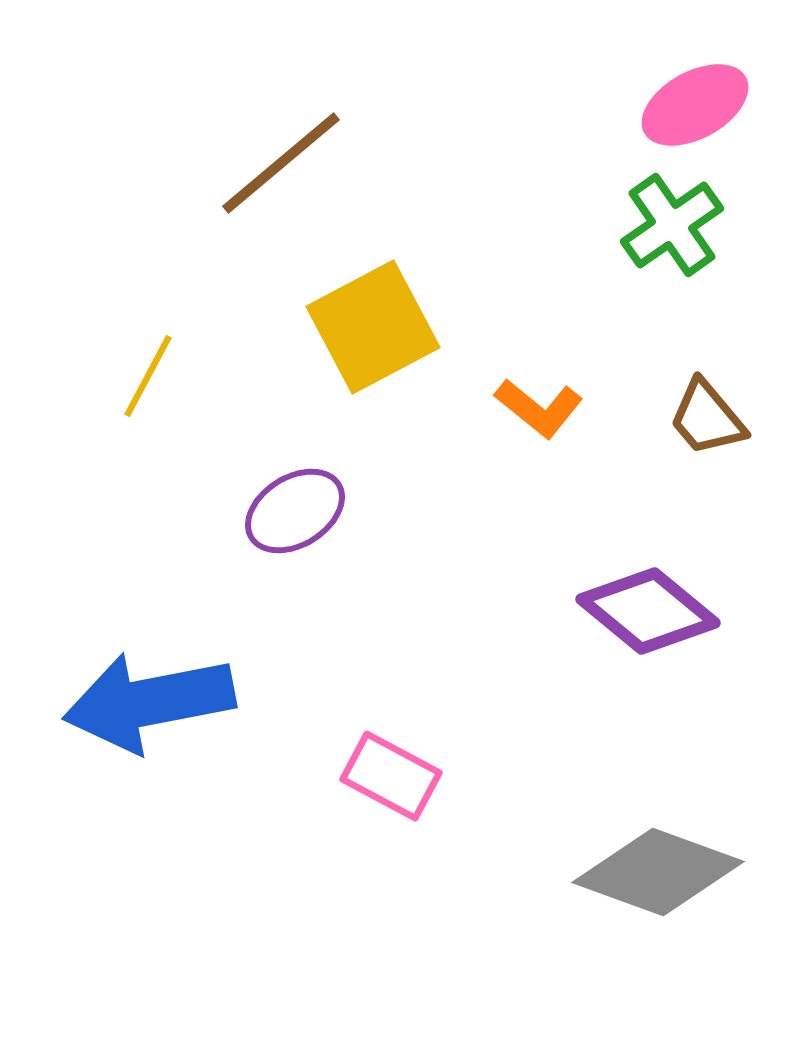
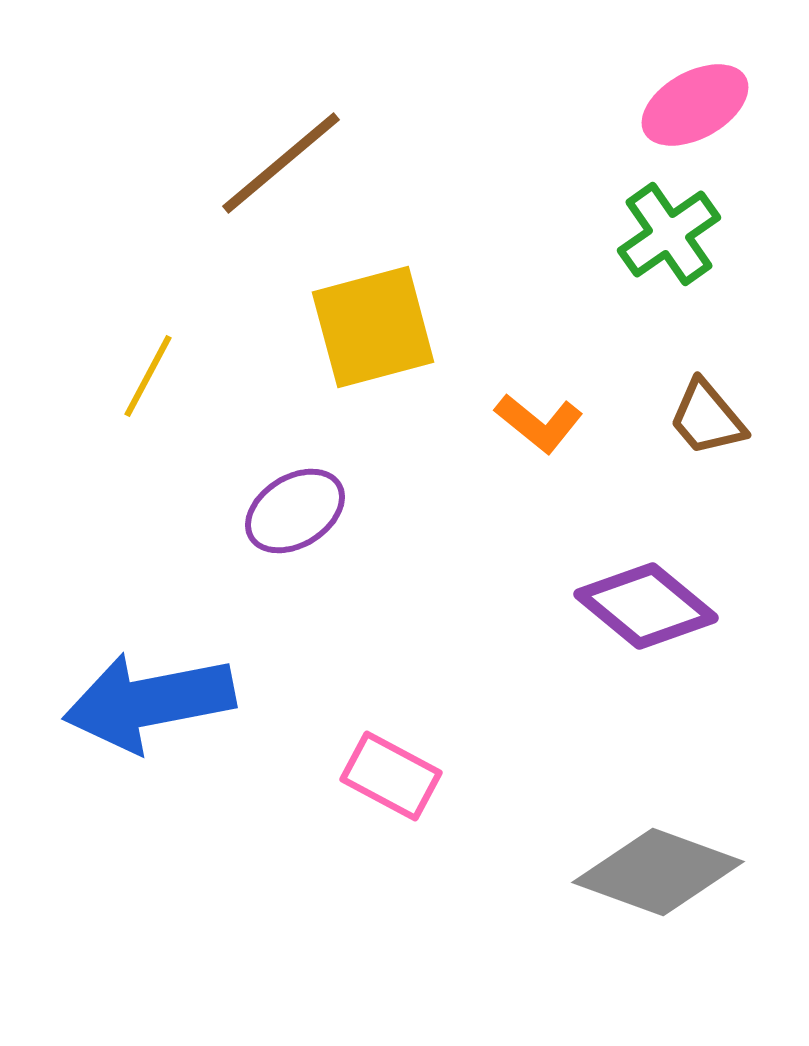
green cross: moved 3 px left, 9 px down
yellow square: rotated 13 degrees clockwise
orange L-shape: moved 15 px down
purple diamond: moved 2 px left, 5 px up
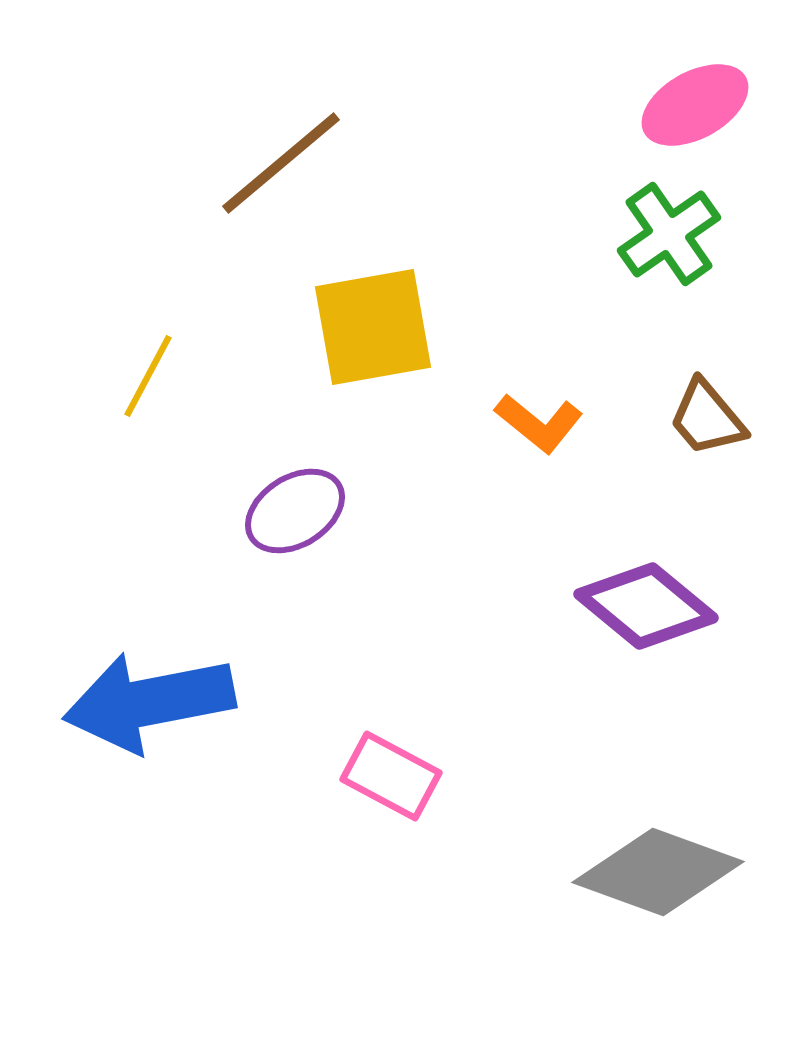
yellow square: rotated 5 degrees clockwise
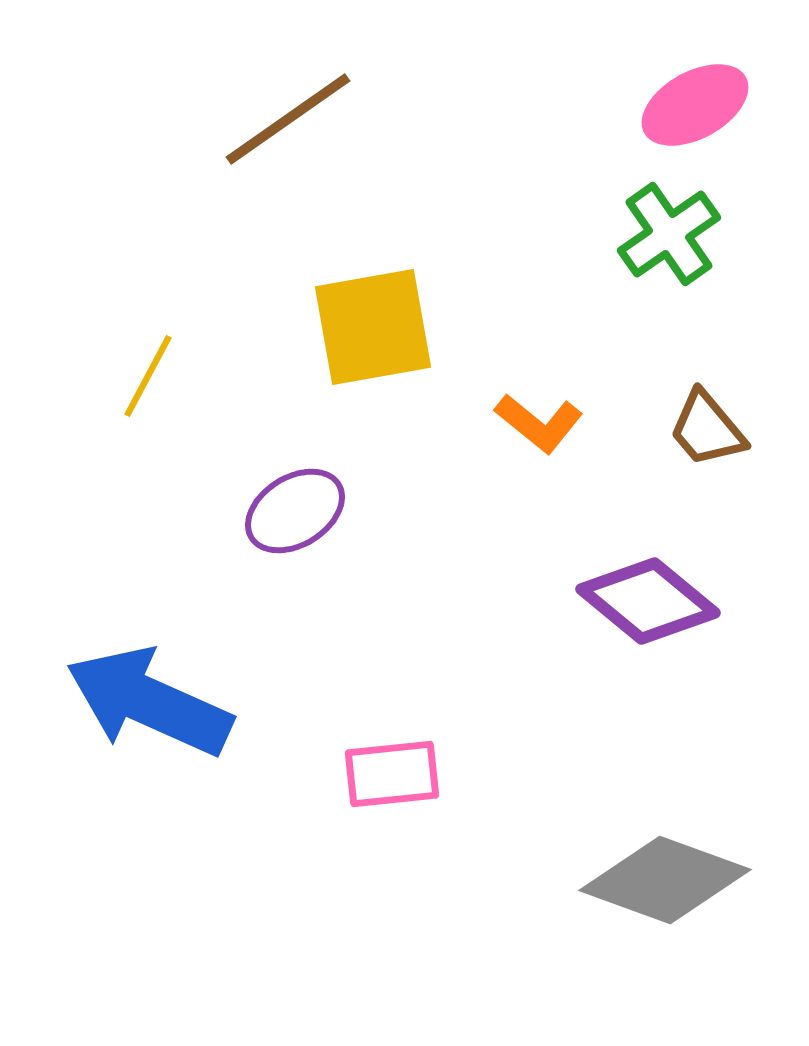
brown line: moved 7 px right, 44 px up; rotated 5 degrees clockwise
brown trapezoid: moved 11 px down
purple diamond: moved 2 px right, 5 px up
blue arrow: rotated 35 degrees clockwise
pink rectangle: moved 1 px right, 2 px up; rotated 34 degrees counterclockwise
gray diamond: moved 7 px right, 8 px down
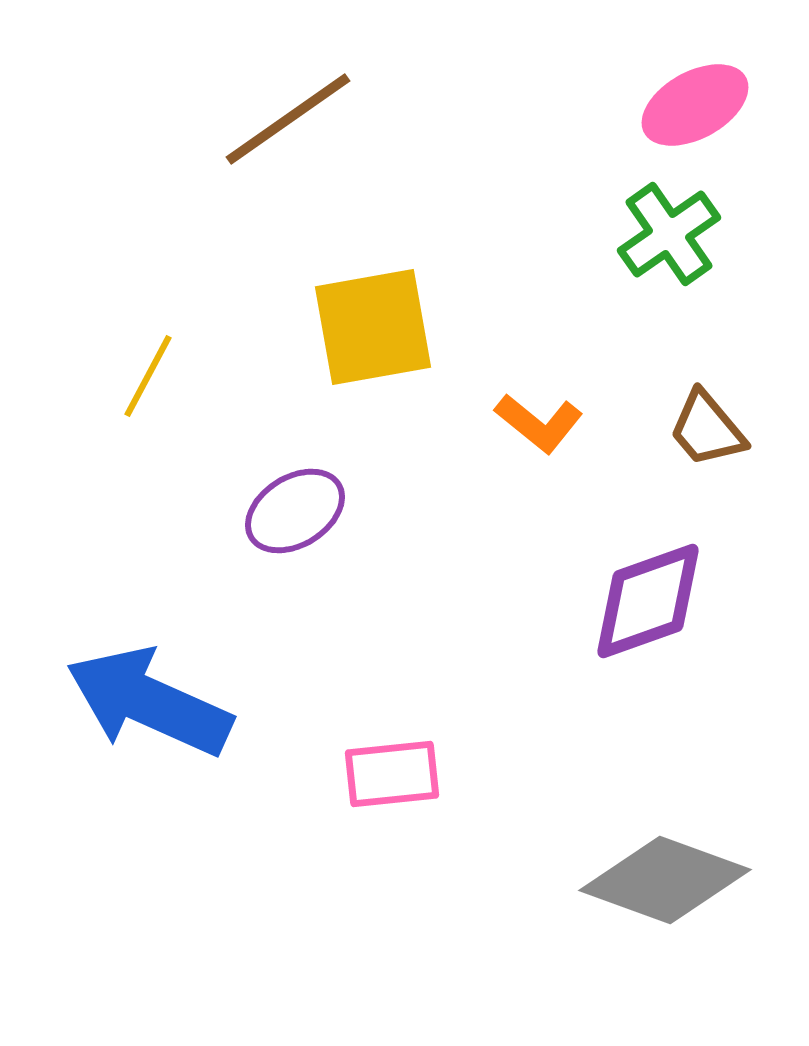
purple diamond: rotated 59 degrees counterclockwise
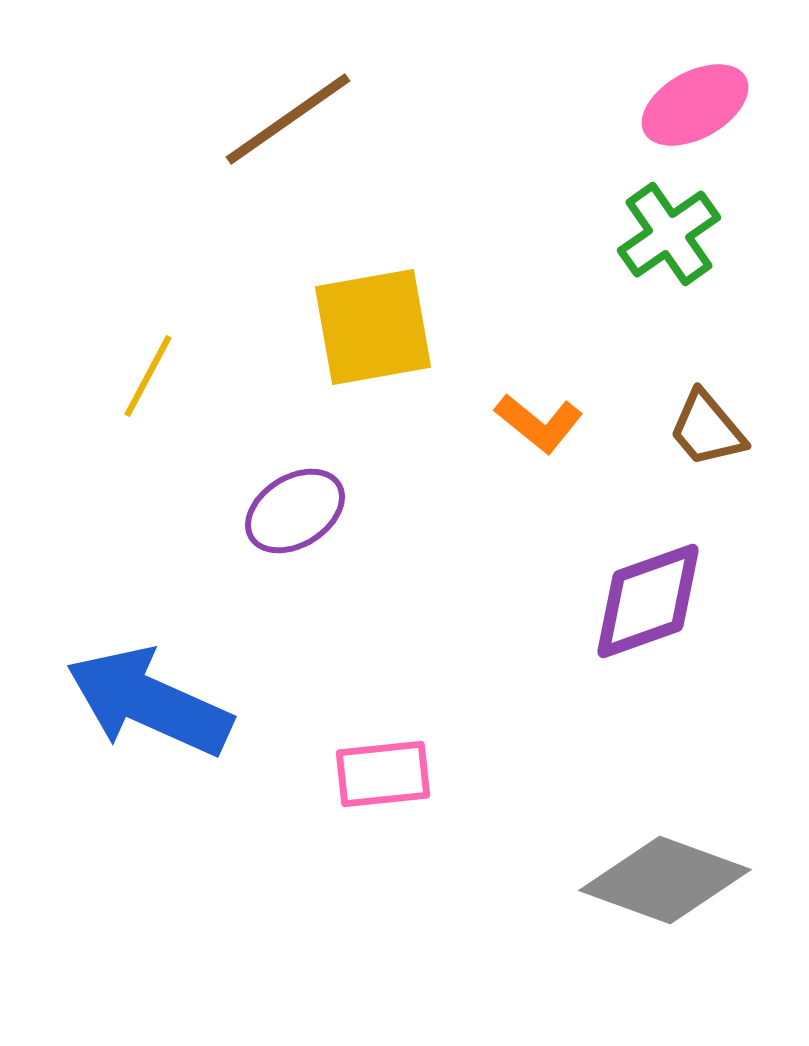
pink rectangle: moved 9 px left
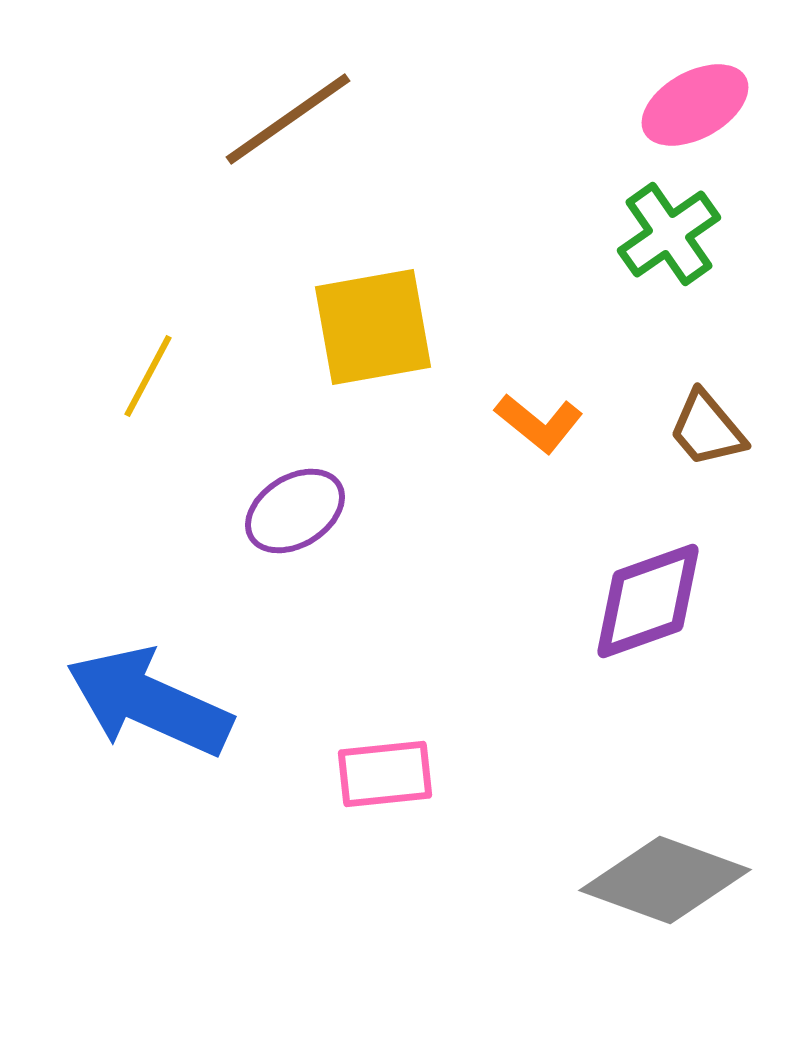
pink rectangle: moved 2 px right
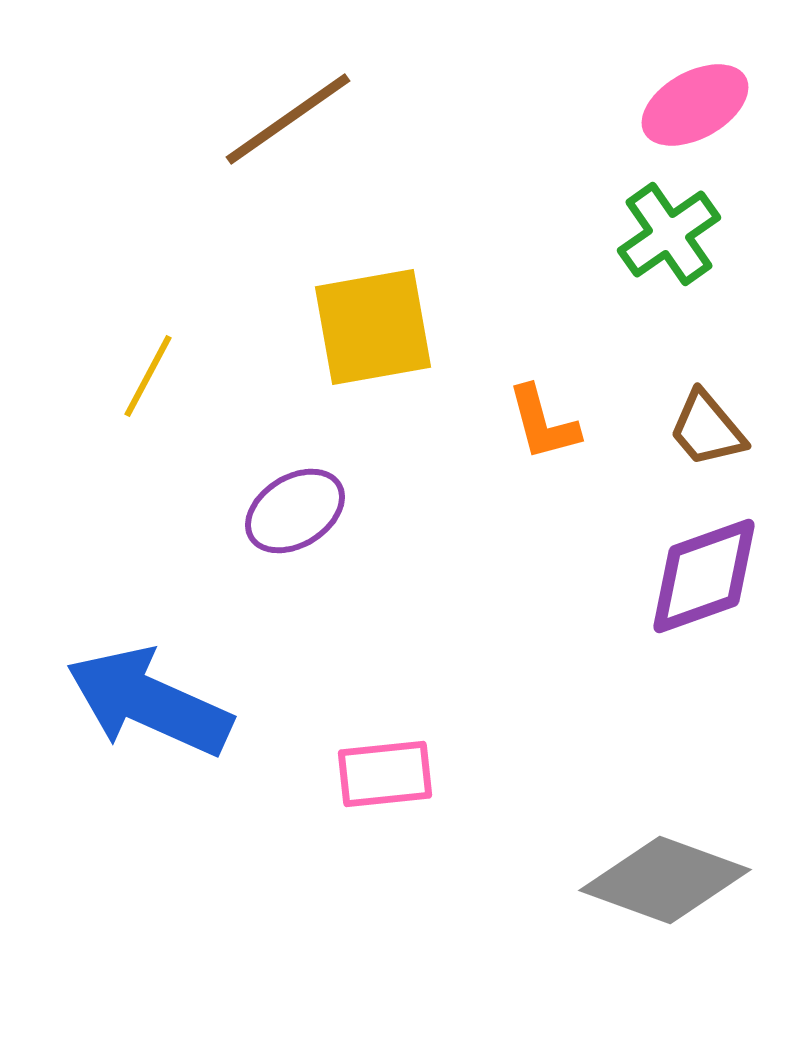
orange L-shape: moved 4 px right; rotated 36 degrees clockwise
purple diamond: moved 56 px right, 25 px up
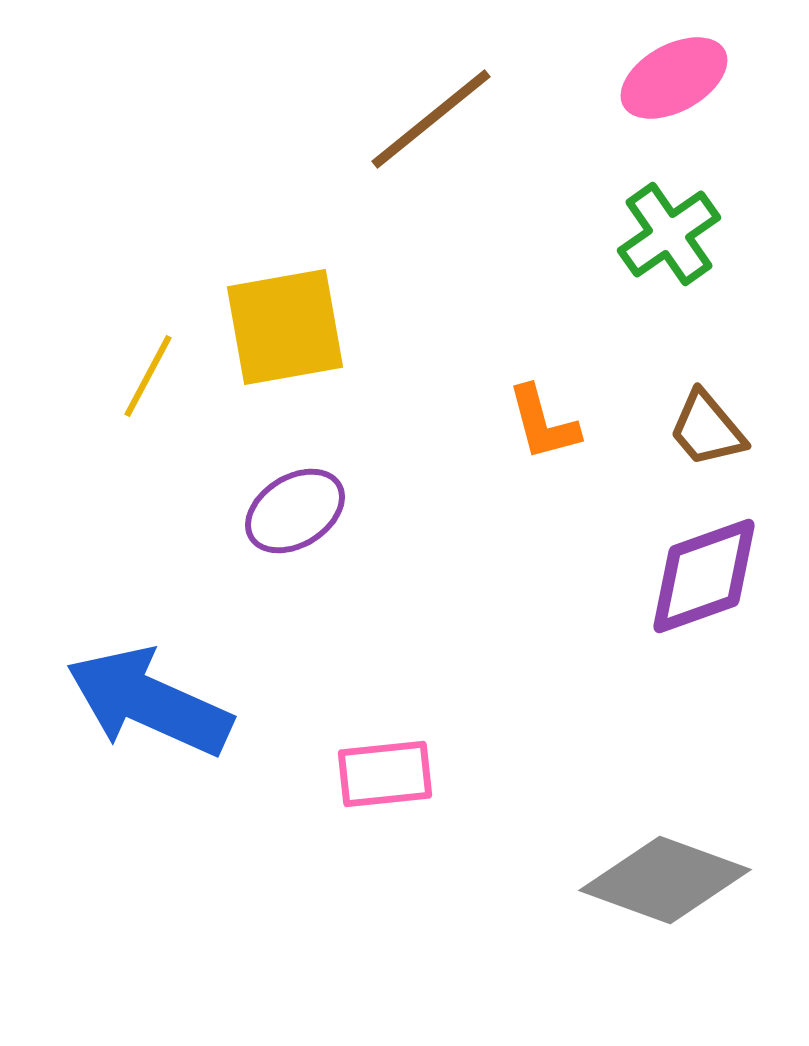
pink ellipse: moved 21 px left, 27 px up
brown line: moved 143 px right; rotated 4 degrees counterclockwise
yellow square: moved 88 px left
